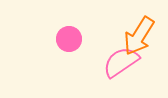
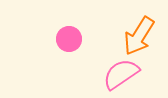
pink semicircle: moved 12 px down
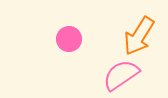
pink semicircle: moved 1 px down
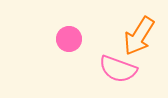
pink semicircle: moved 3 px left, 6 px up; rotated 126 degrees counterclockwise
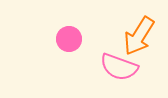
pink semicircle: moved 1 px right, 2 px up
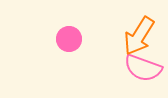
pink semicircle: moved 24 px right, 1 px down
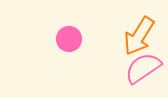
pink semicircle: rotated 126 degrees clockwise
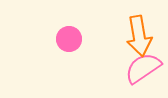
orange arrow: rotated 42 degrees counterclockwise
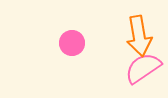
pink circle: moved 3 px right, 4 px down
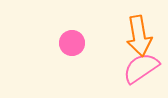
pink semicircle: moved 2 px left
